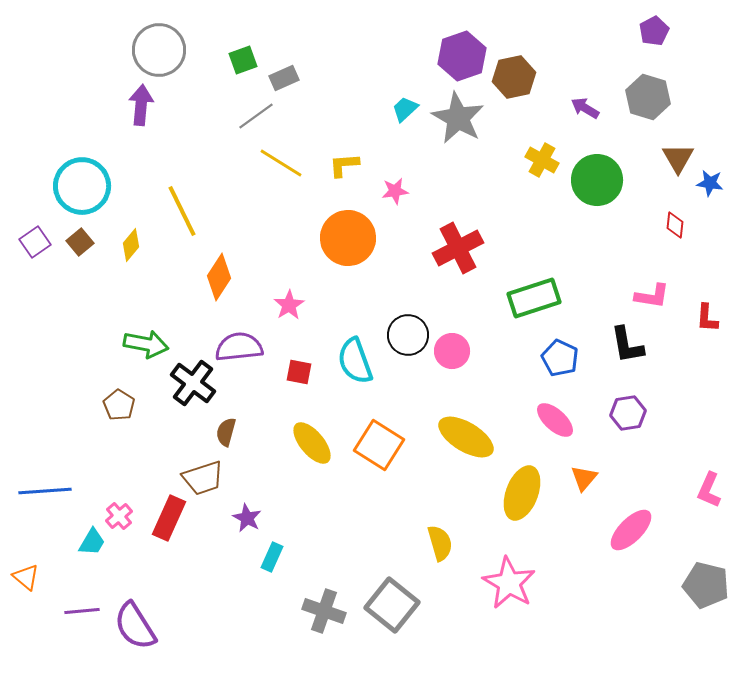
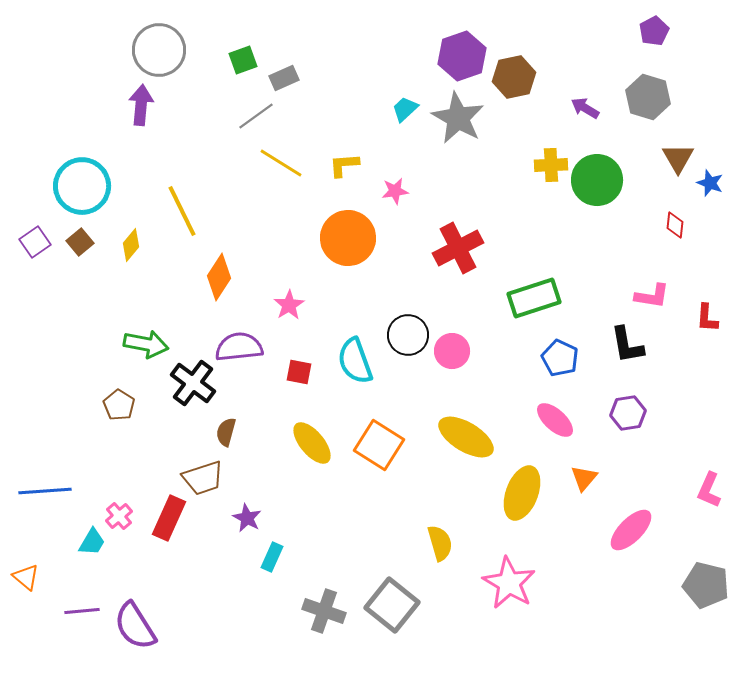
yellow cross at (542, 160): moved 9 px right, 5 px down; rotated 32 degrees counterclockwise
blue star at (710, 183): rotated 12 degrees clockwise
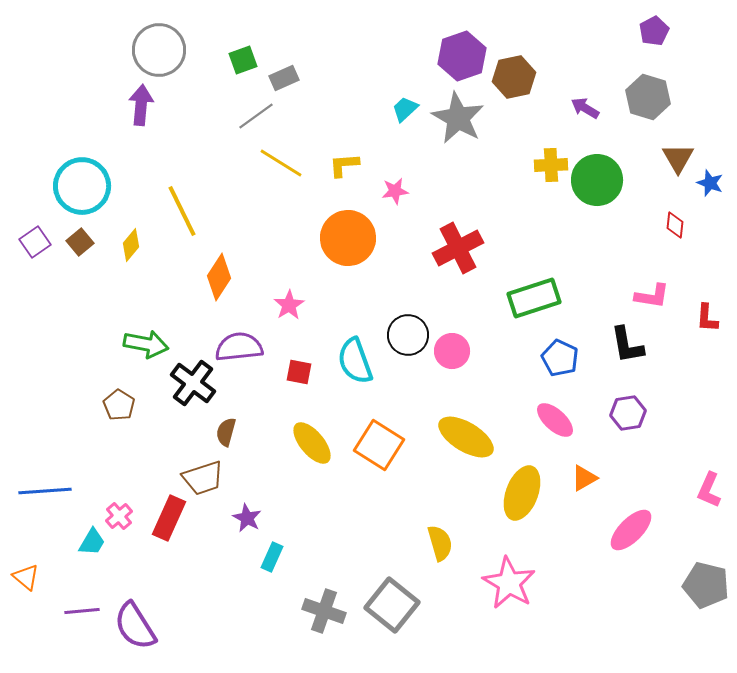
orange triangle at (584, 478): rotated 20 degrees clockwise
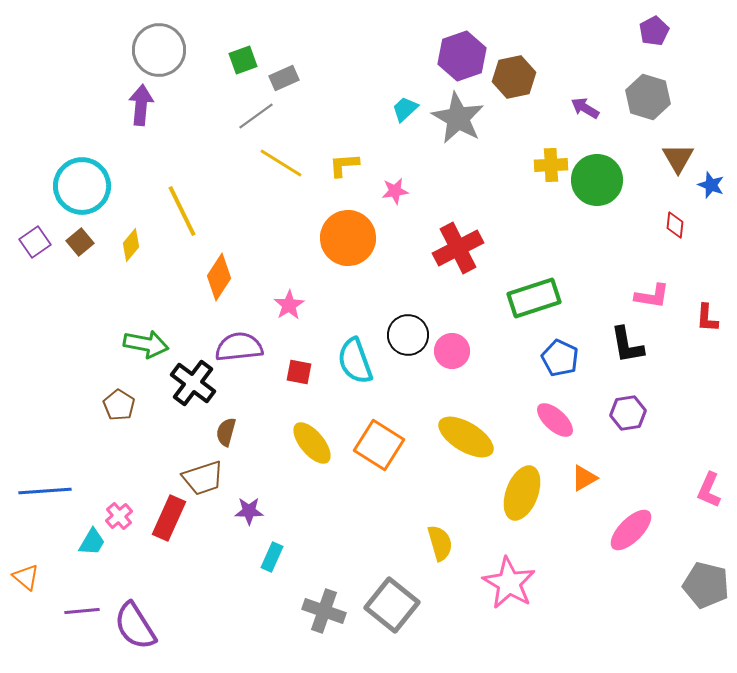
blue star at (710, 183): moved 1 px right, 2 px down
purple star at (247, 518): moved 2 px right, 7 px up; rotated 28 degrees counterclockwise
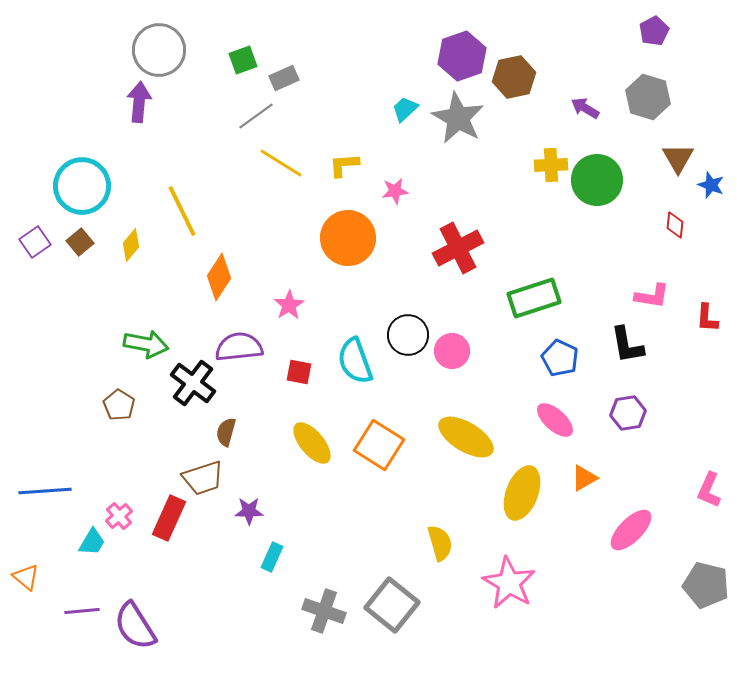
purple arrow at (141, 105): moved 2 px left, 3 px up
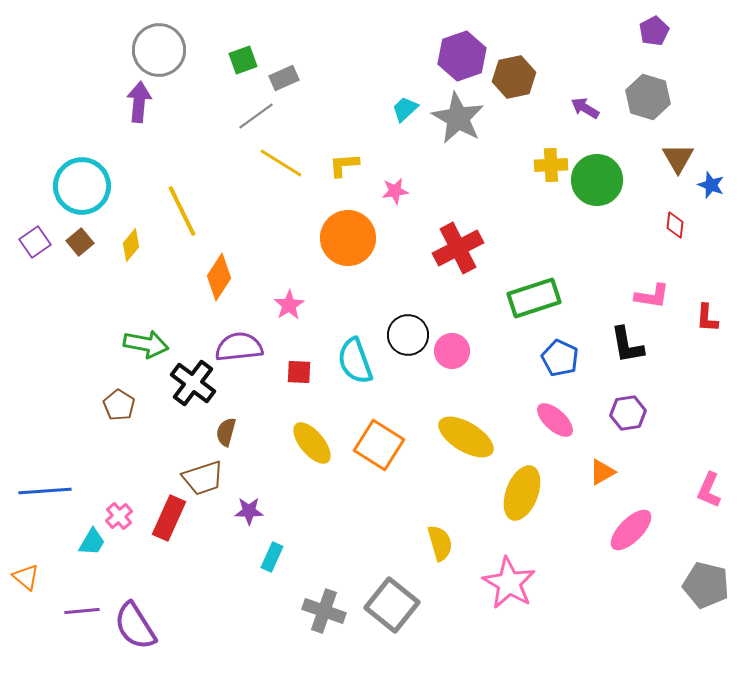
red square at (299, 372): rotated 8 degrees counterclockwise
orange triangle at (584, 478): moved 18 px right, 6 px up
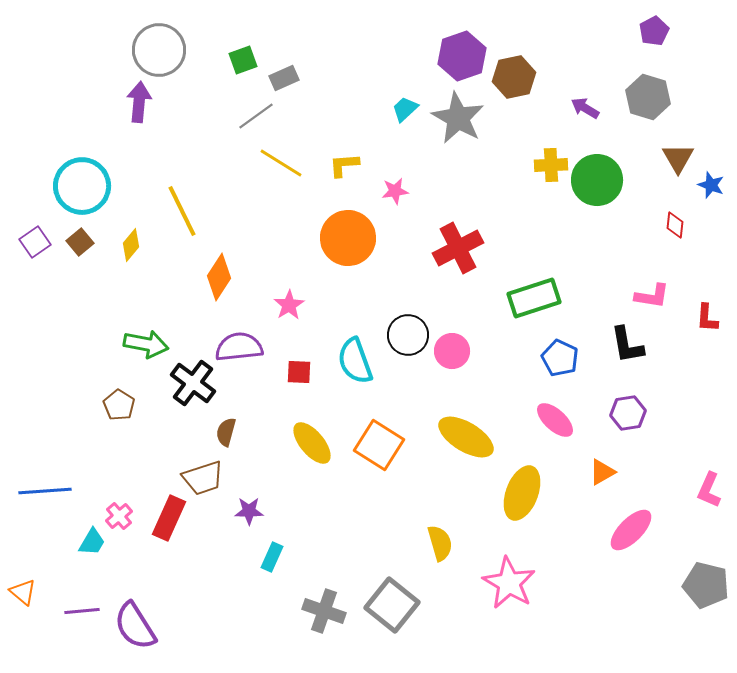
orange triangle at (26, 577): moved 3 px left, 15 px down
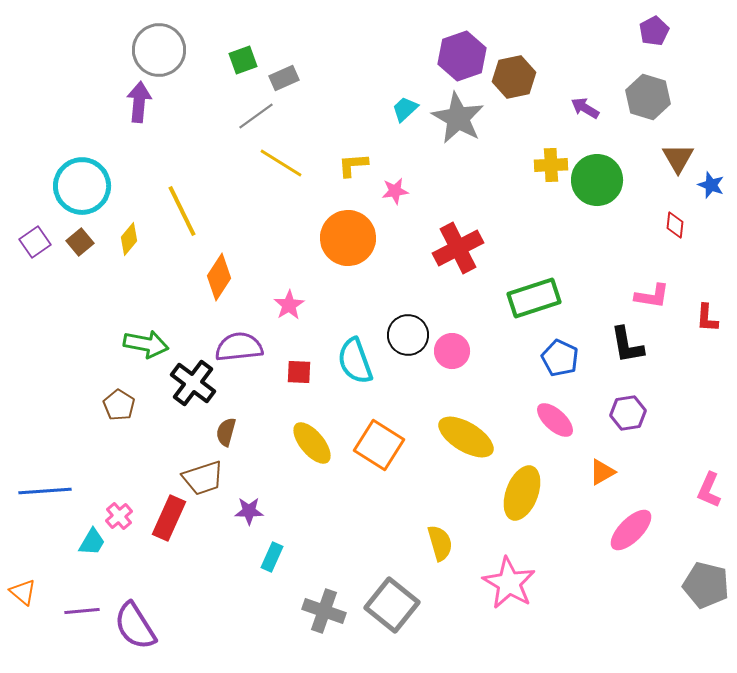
yellow L-shape at (344, 165): moved 9 px right
yellow diamond at (131, 245): moved 2 px left, 6 px up
